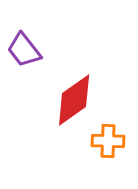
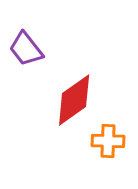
purple trapezoid: moved 2 px right, 1 px up
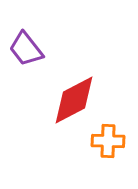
red diamond: rotated 8 degrees clockwise
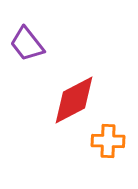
purple trapezoid: moved 1 px right, 5 px up
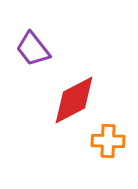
purple trapezoid: moved 6 px right, 5 px down
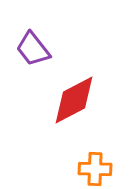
orange cross: moved 13 px left, 28 px down
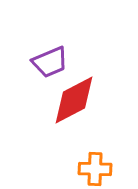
purple trapezoid: moved 17 px right, 13 px down; rotated 75 degrees counterclockwise
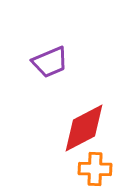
red diamond: moved 10 px right, 28 px down
